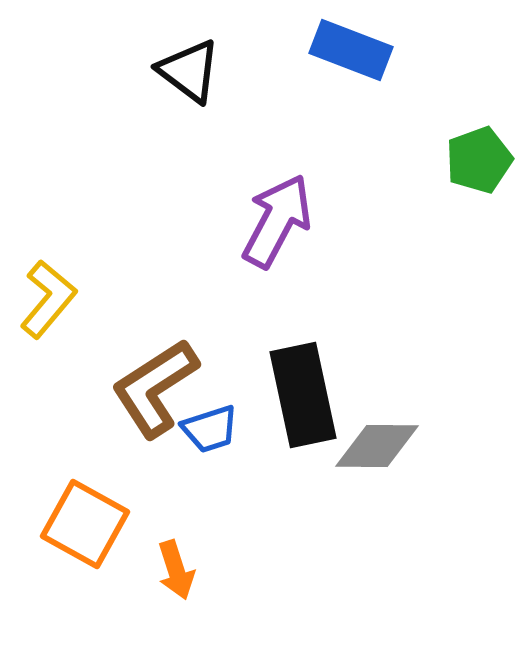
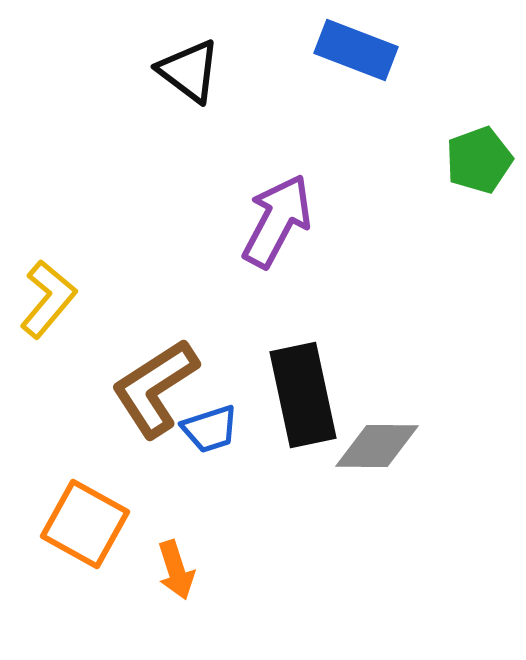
blue rectangle: moved 5 px right
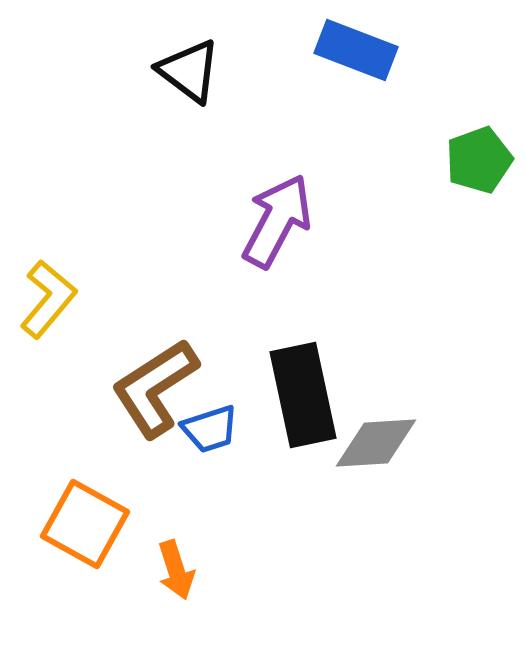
gray diamond: moved 1 px left, 3 px up; rotated 4 degrees counterclockwise
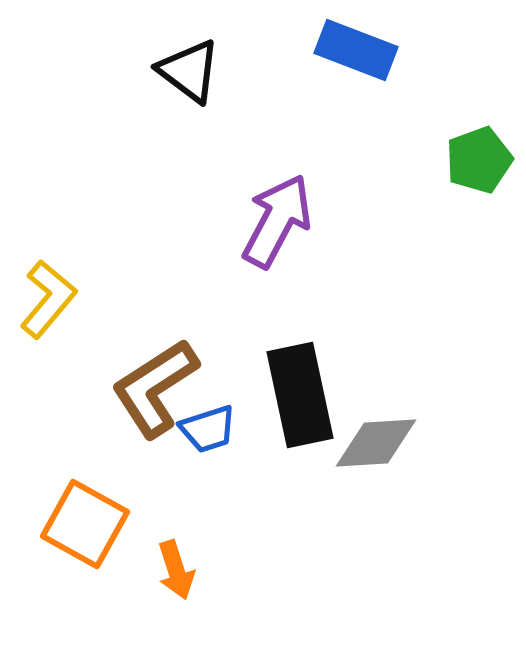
black rectangle: moved 3 px left
blue trapezoid: moved 2 px left
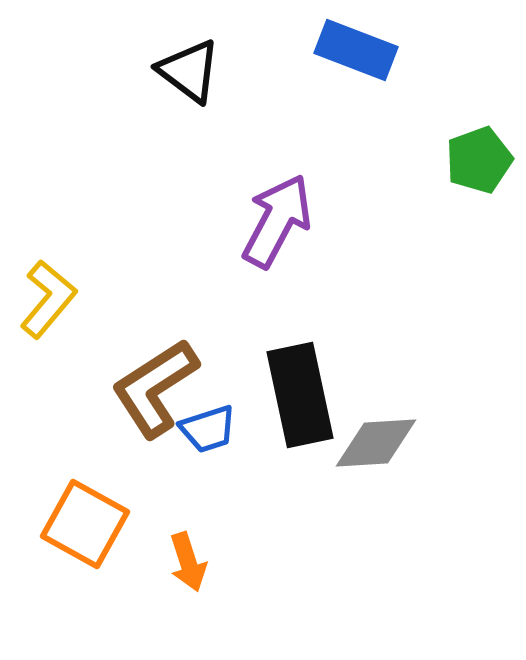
orange arrow: moved 12 px right, 8 px up
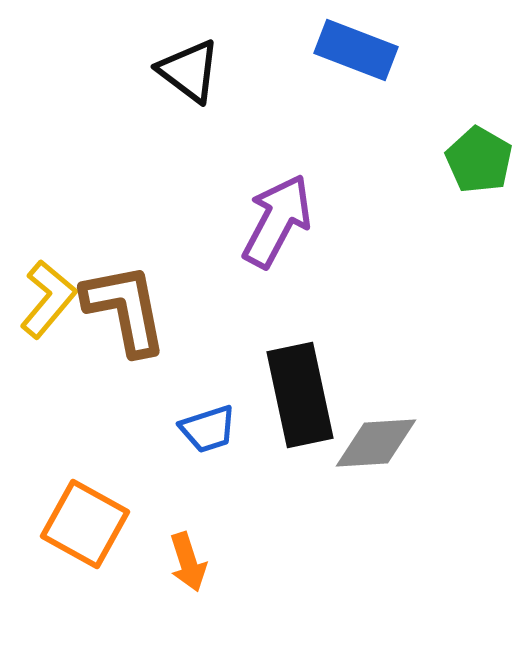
green pentagon: rotated 22 degrees counterclockwise
brown L-shape: moved 30 px left, 79 px up; rotated 112 degrees clockwise
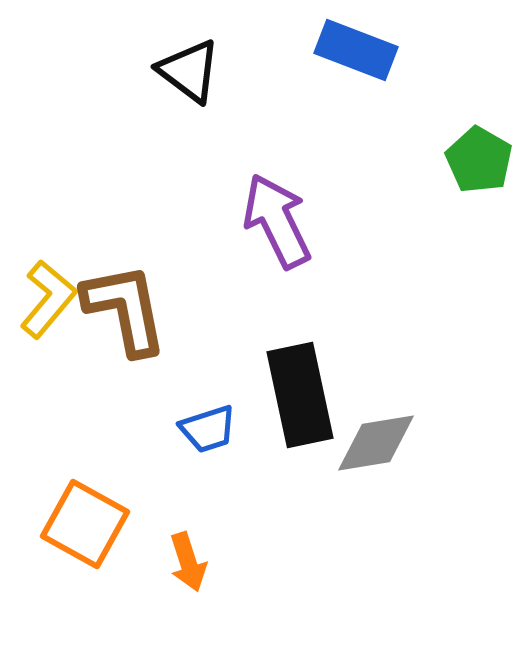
purple arrow: rotated 54 degrees counterclockwise
gray diamond: rotated 6 degrees counterclockwise
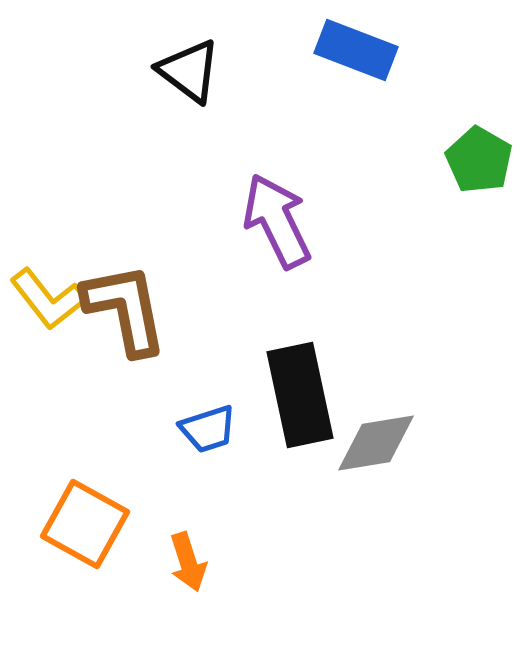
yellow L-shape: rotated 102 degrees clockwise
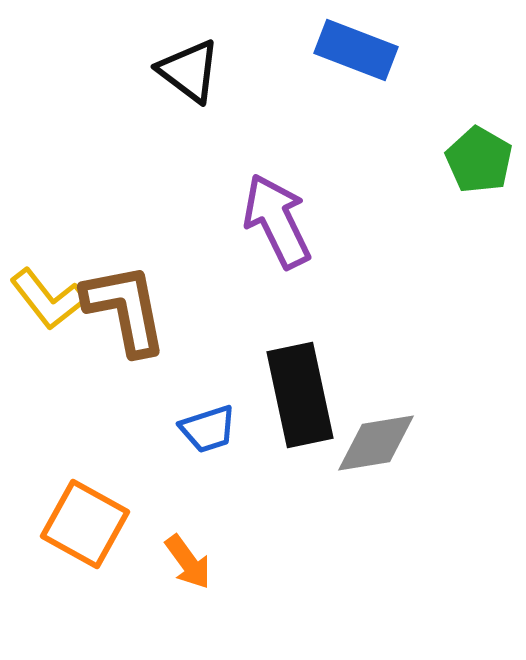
orange arrow: rotated 18 degrees counterclockwise
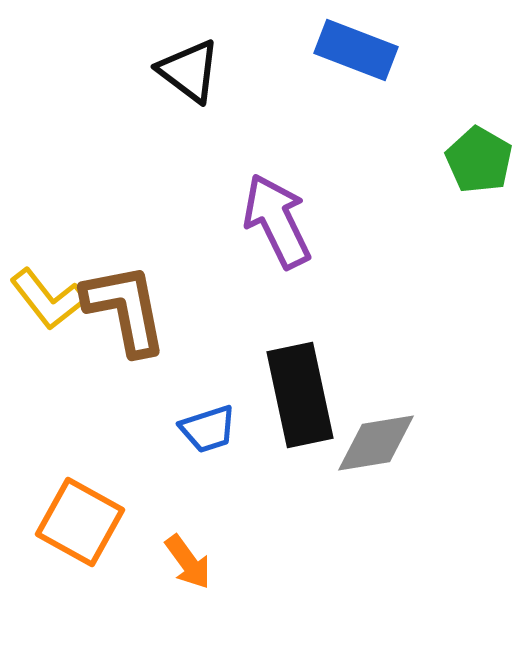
orange square: moved 5 px left, 2 px up
